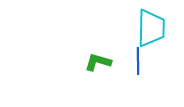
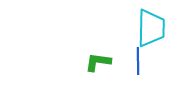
green L-shape: rotated 8 degrees counterclockwise
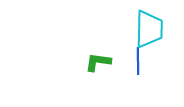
cyan trapezoid: moved 2 px left, 1 px down
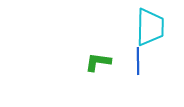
cyan trapezoid: moved 1 px right, 2 px up
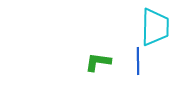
cyan trapezoid: moved 5 px right
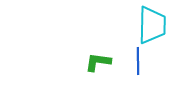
cyan trapezoid: moved 3 px left, 2 px up
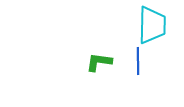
green L-shape: moved 1 px right
